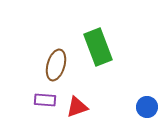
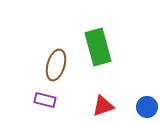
green rectangle: rotated 6 degrees clockwise
purple rectangle: rotated 10 degrees clockwise
red triangle: moved 26 px right, 1 px up
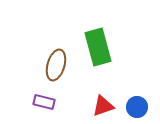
purple rectangle: moved 1 px left, 2 px down
blue circle: moved 10 px left
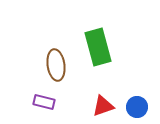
brown ellipse: rotated 24 degrees counterclockwise
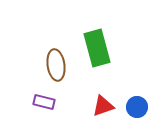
green rectangle: moved 1 px left, 1 px down
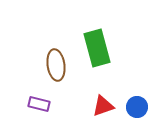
purple rectangle: moved 5 px left, 2 px down
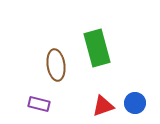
blue circle: moved 2 px left, 4 px up
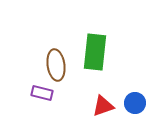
green rectangle: moved 2 px left, 4 px down; rotated 21 degrees clockwise
purple rectangle: moved 3 px right, 11 px up
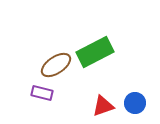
green rectangle: rotated 57 degrees clockwise
brown ellipse: rotated 64 degrees clockwise
